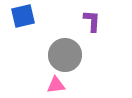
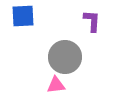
blue square: rotated 10 degrees clockwise
gray circle: moved 2 px down
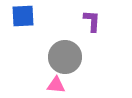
pink triangle: rotated 12 degrees clockwise
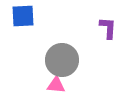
purple L-shape: moved 16 px right, 7 px down
gray circle: moved 3 px left, 3 px down
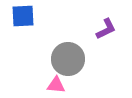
purple L-shape: moved 2 px left, 1 px down; rotated 60 degrees clockwise
gray circle: moved 6 px right, 1 px up
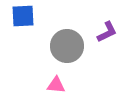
purple L-shape: moved 1 px right, 3 px down
gray circle: moved 1 px left, 13 px up
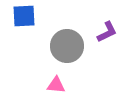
blue square: moved 1 px right
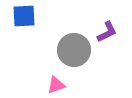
gray circle: moved 7 px right, 4 px down
pink triangle: rotated 24 degrees counterclockwise
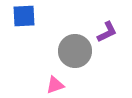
gray circle: moved 1 px right, 1 px down
pink triangle: moved 1 px left
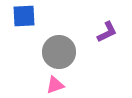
gray circle: moved 16 px left, 1 px down
